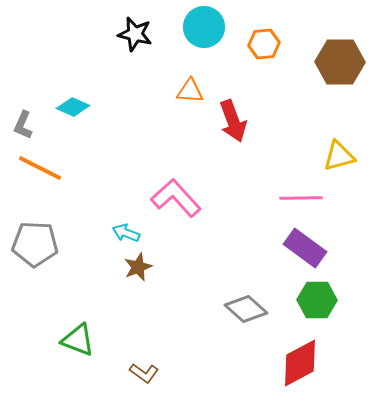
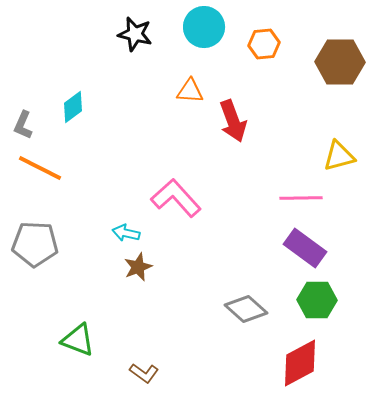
cyan diamond: rotated 60 degrees counterclockwise
cyan arrow: rotated 8 degrees counterclockwise
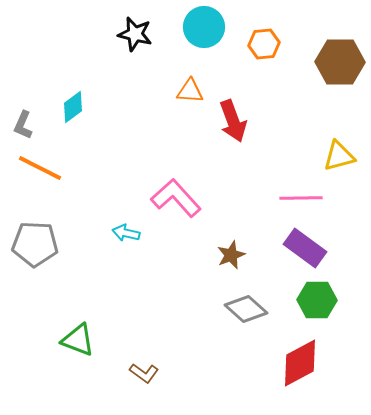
brown star: moved 93 px right, 12 px up
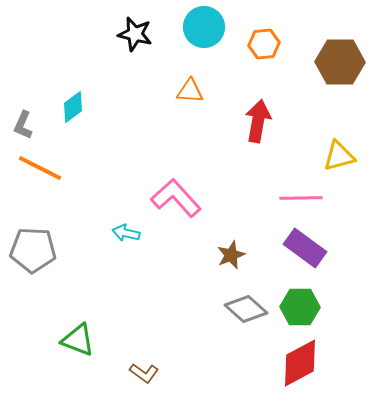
red arrow: moved 25 px right; rotated 150 degrees counterclockwise
gray pentagon: moved 2 px left, 6 px down
green hexagon: moved 17 px left, 7 px down
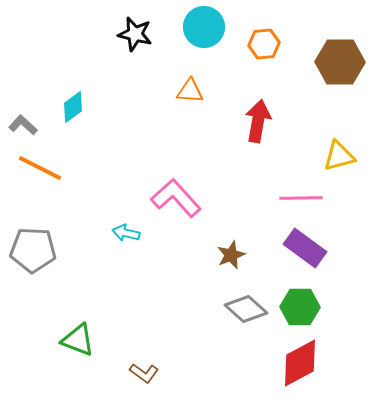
gray L-shape: rotated 108 degrees clockwise
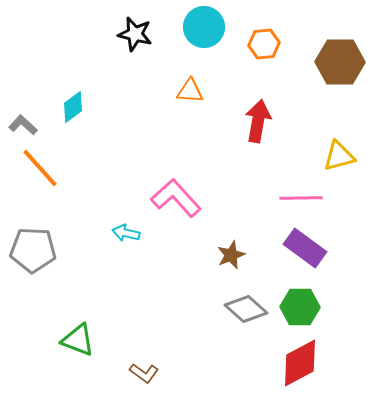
orange line: rotated 21 degrees clockwise
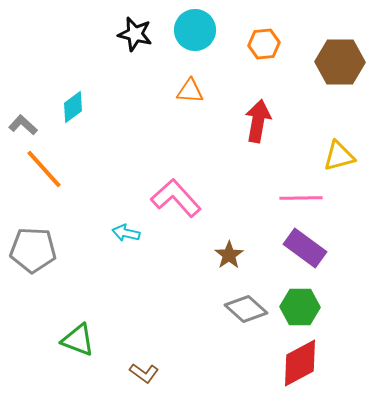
cyan circle: moved 9 px left, 3 px down
orange line: moved 4 px right, 1 px down
brown star: moved 2 px left; rotated 12 degrees counterclockwise
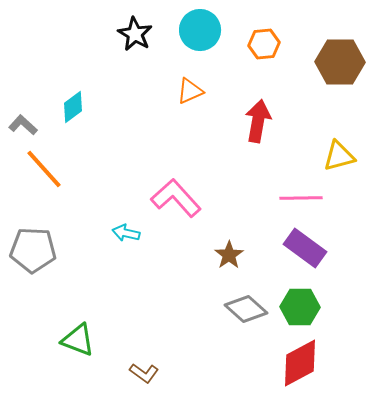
cyan circle: moved 5 px right
black star: rotated 16 degrees clockwise
orange triangle: rotated 28 degrees counterclockwise
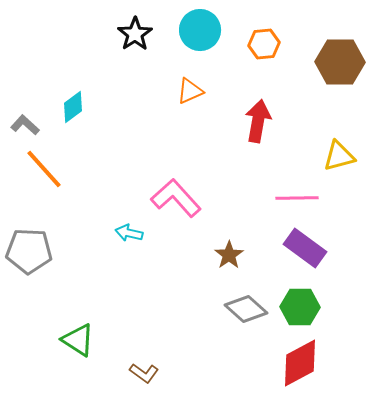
black star: rotated 8 degrees clockwise
gray L-shape: moved 2 px right
pink line: moved 4 px left
cyan arrow: moved 3 px right
gray pentagon: moved 4 px left, 1 px down
green triangle: rotated 12 degrees clockwise
